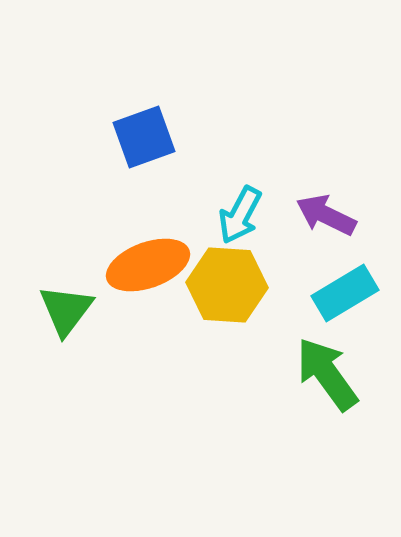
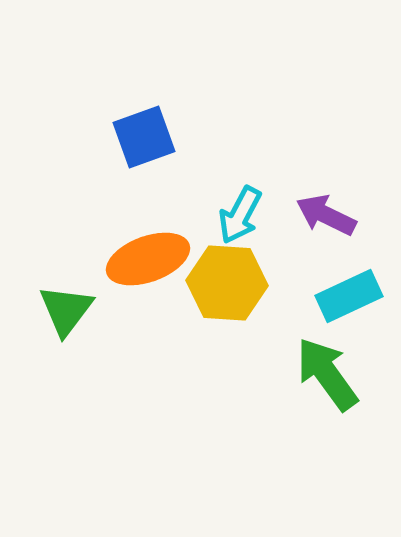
orange ellipse: moved 6 px up
yellow hexagon: moved 2 px up
cyan rectangle: moved 4 px right, 3 px down; rotated 6 degrees clockwise
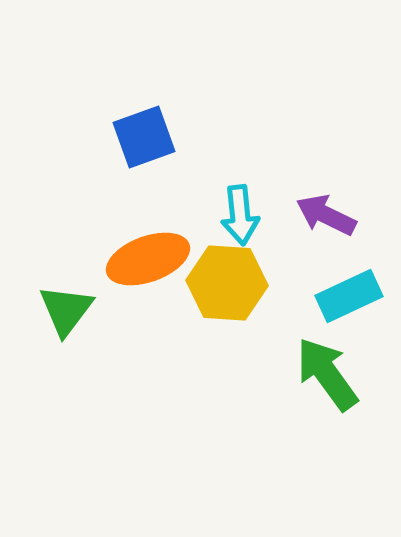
cyan arrow: rotated 34 degrees counterclockwise
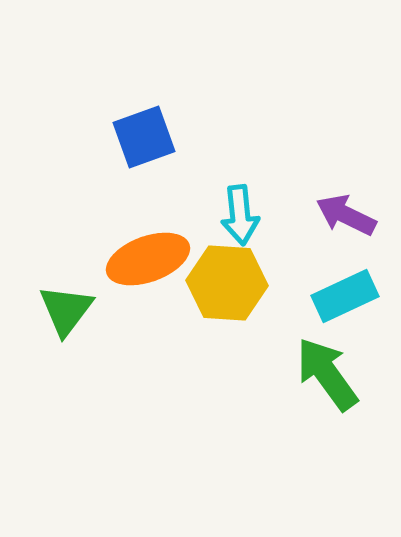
purple arrow: moved 20 px right
cyan rectangle: moved 4 px left
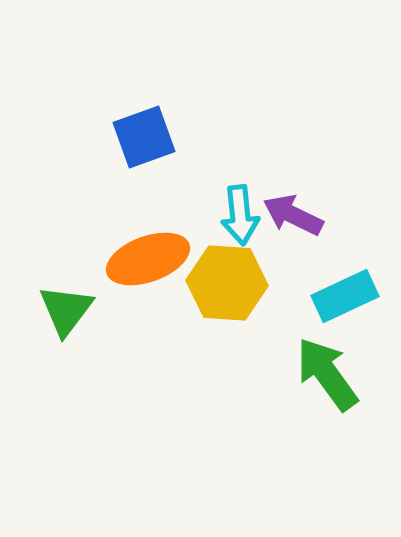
purple arrow: moved 53 px left
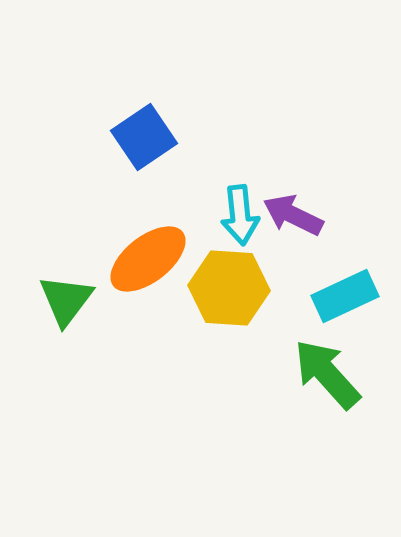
blue square: rotated 14 degrees counterclockwise
orange ellipse: rotated 18 degrees counterclockwise
yellow hexagon: moved 2 px right, 5 px down
green triangle: moved 10 px up
green arrow: rotated 6 degrees counterclockwise
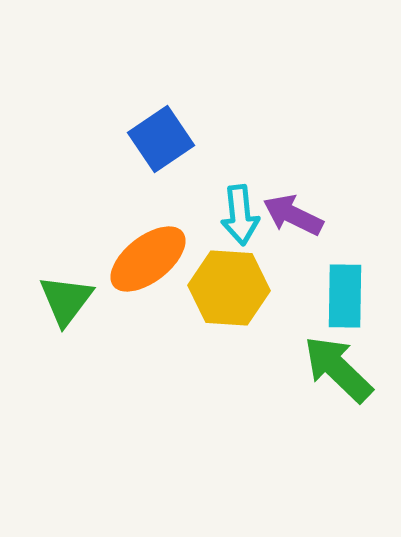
blue square: moved 17 px right, 2 px down
cyan rectangle: rotated 64 degrees counterclockwise
green arrow: moved 11 px right, 5 px up; rotated 4 degrees counterclockwise
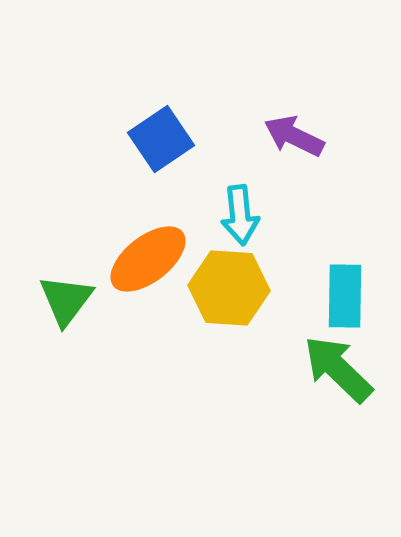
purple arrow: moved 1 px right, 79 px up
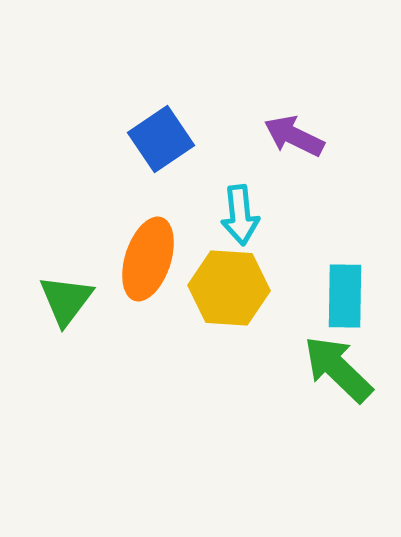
orange ellipse: rotated 34 degrees counterclockwise
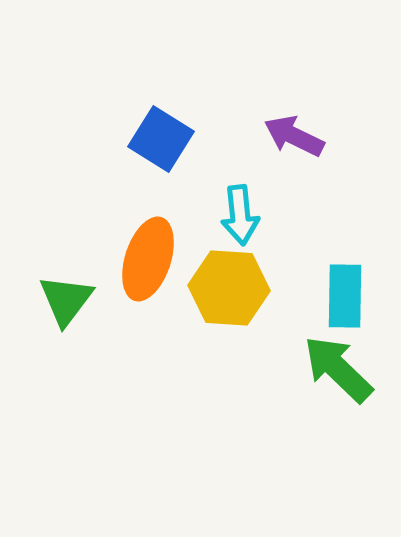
blue square: rotated 24 degrees counterclockwise
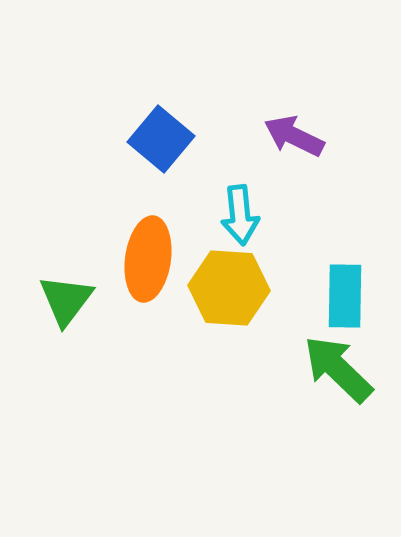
blue square: rotated 8 degrees clockwise
orange ellipse: rotated 10 degrees counterclockwise
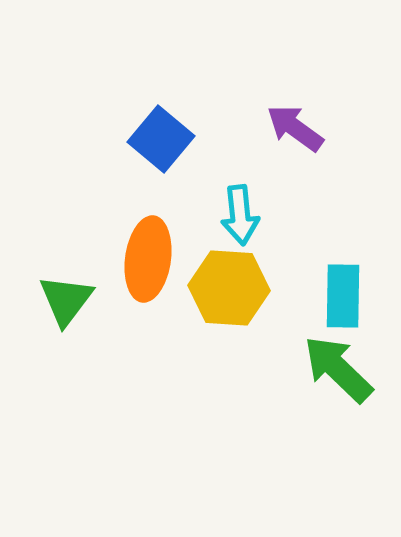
purple arrow: moved 1 px right, 8 px up; rotated 10 degrees clockwise
cyan rectangle: moved 2 px left
